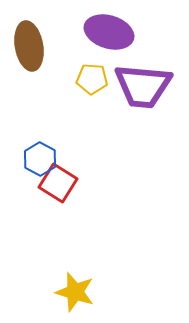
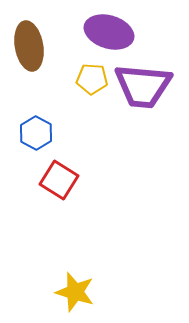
blue hexagon: moved 4 px left, 26 px up
red square: moved 1 px right, 3 px up
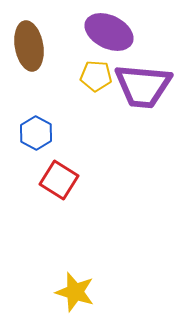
purple ellipse: rotated 9 degrees clockwise
yellow pentagon: moved 4 px right, 3 px up
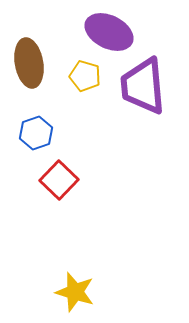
brown ellipse: moved 17 px down
yellow pentagon: moved 11 px left; rotated 12 degrees clockwise
purple trapezoid: rotated 80 degrees clockwise
blue hexagon: rotated 12 degrees clockwise
red square: rotated 12 degrees clockwise
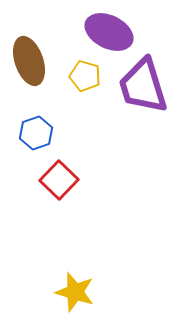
brown ellipse: moved 2 px up; rotated 9 degrees counterclockwise
purple trapezoid: rotated 12 degrees counterclockwise
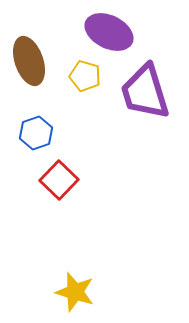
purple trapezoid: moved 2 px right, 6 px down
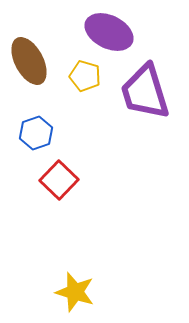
brown ellipse: rotated 9 degrees counterclockwise
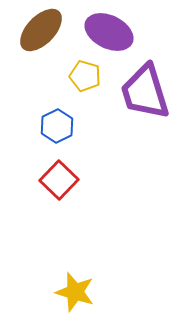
brown ellipse: moved 12 px right, 31 px up; rotated 72 degrees clockwise
blue hexagon: moved 21 px right, 7 px up; rotated 8 degrees counterclockwise
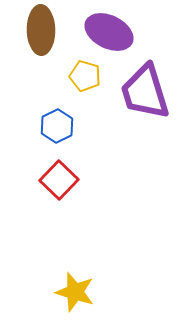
brown ellipse: rotated 45 degrees counterclockwise
